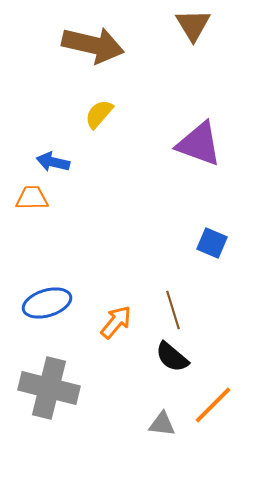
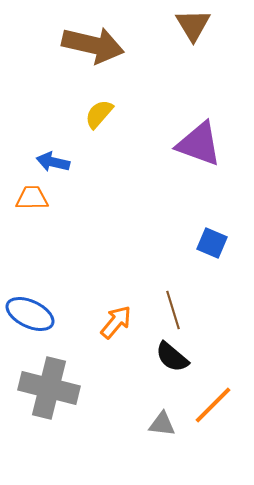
blue ellipse: moved 17 px left, 11 px down; rotated 42 degrees clockwise
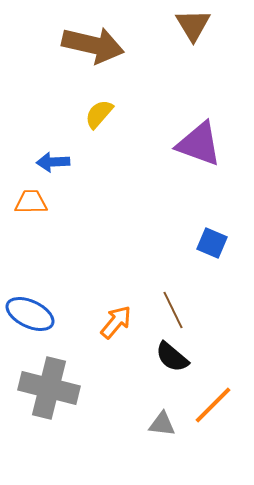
blue arrow: rotated 16 degrees counterclockwise
orange trapezoid: moved 1 px left, 4 px down
brown line: rotated 9 degrees counterclockwise
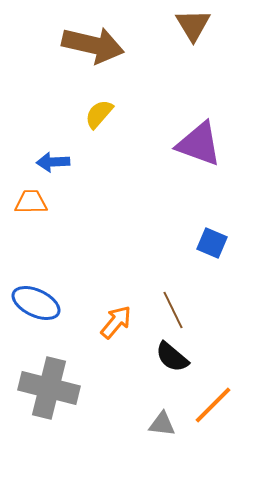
blue ellipse: moved 6 px right, 11 px up
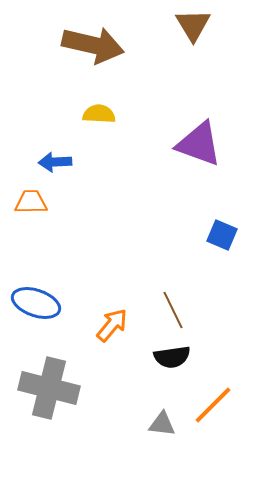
yellow semicircle: rotated 52 degrees clockwise
blue arrow: moved 2 px right
blue square: moved 10 px right, 8 px up
blue ellipse: rotated 6 degrees counterclockwise
orange arrow: moved 4 px left, 3 px down
black semicircle: rotated 48 degrees counterclockwise
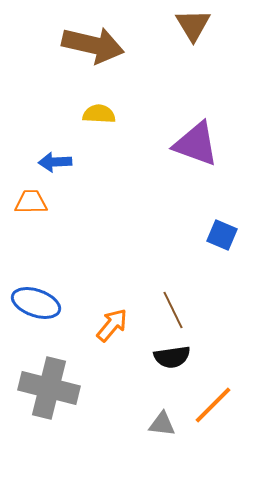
purple triangle: moved 3 px left
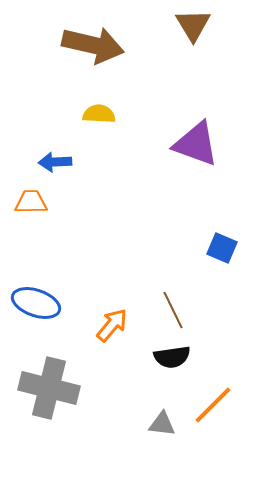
blue square: moved 13 px down
